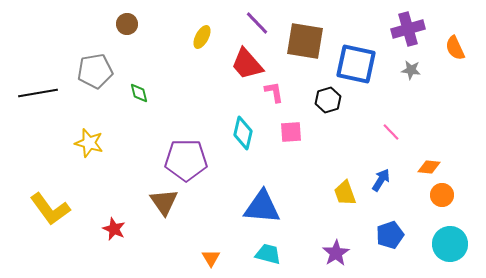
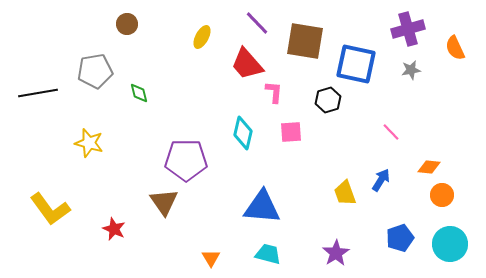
gray star: rotated 18 degrees counterclockwise
pink L-shape: rotated 15 degrees clockwise
blue pentagon: moved 10 px right, 3 px down
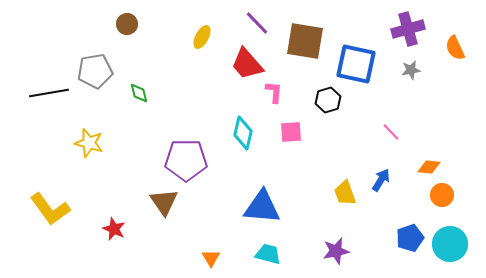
black line: moved 11 px right
blue pentagon: moved 10 px right
purple star: moved 2 px up; rotated 20 degrees clockwise
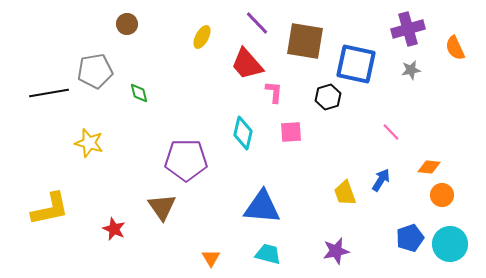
black hexagon: moved 3 px up
brown triangle: moved 2 px left, 5 px down
yellow L-shape: rotated 66 degrees counterclockwise
